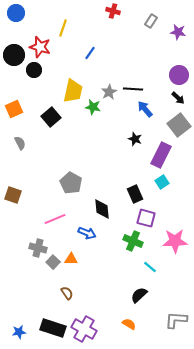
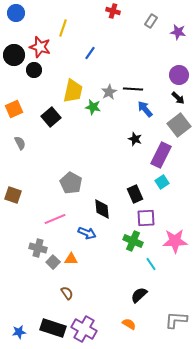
purple square at (146, 218): rotated 18 degrees counterclockwise
cyan line at (150, 267): moved 1 px right, 3 px up; rotated 16 degrees clockwise
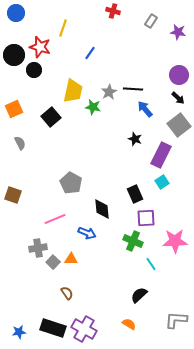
gray cross at (38, 248): rotated 24 degrees counterclockwise
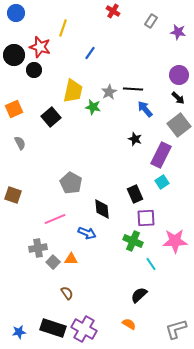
red cross at (113, 11): rotated 16 degrees clockwise
gray L-shape at (176, 320): moved 9 px down; rotated 20 degrees counterclockwise
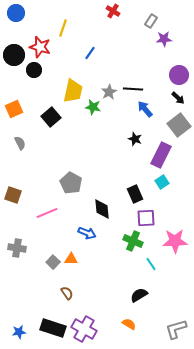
purple star at (178, 32): moved 14 px left, 7 px down; rotated 14 degrees counterclockwise
pink line at (55, 219): moved 8 px left, 6 px up
gray cross at (38, 248): moved 21 px left; rotated 18 degrees clockwise
black semicircle at (139, 295): rotated 12 degrees clockwise
